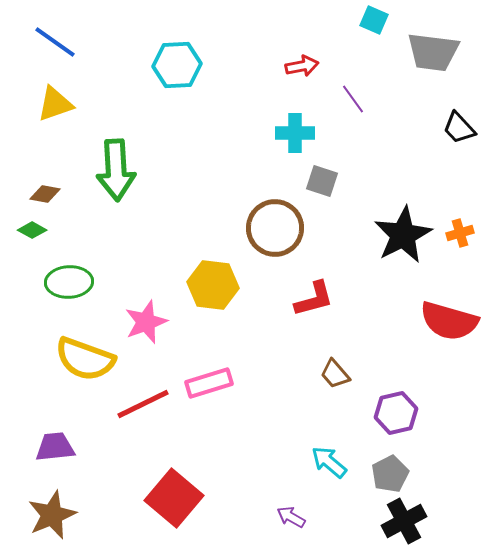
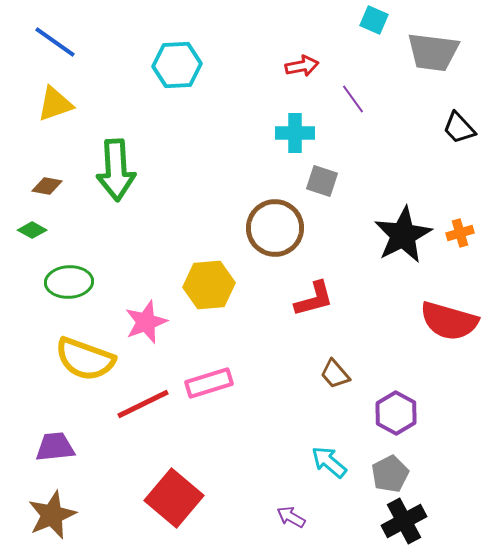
brown diamond: moved 2 px right, 8 px up
yellow hexagon: moved 4 px left; rotated 12 degrees counterclockwise
purple hexagon: rotated 18 degrees counterclockwise
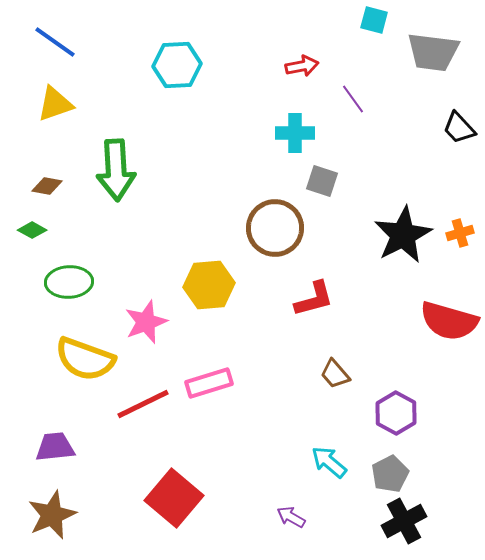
cyan square: rotated 8 degrees counterclockwise
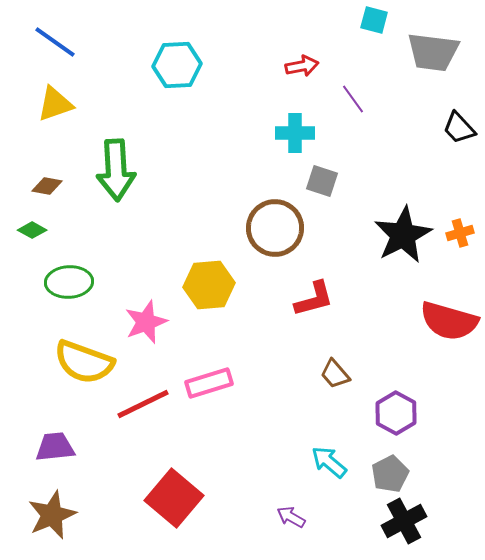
yellow semicircle: moved 1 px left, 3 px down
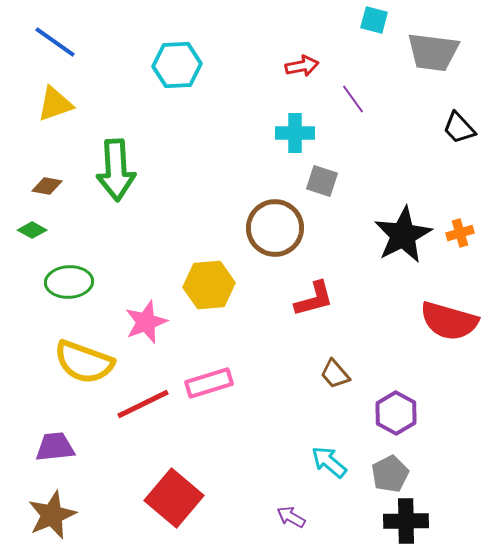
black cross: moved 2 px right; rotated 27 degrees clockwise
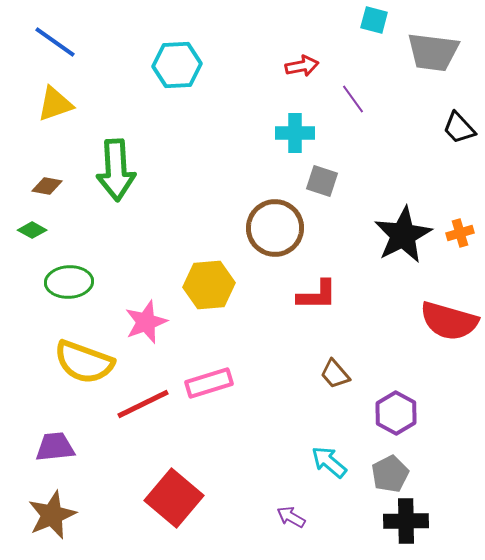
red L-shape: moved 3 px right, 4 px up; rotated 15 degrees clockwise
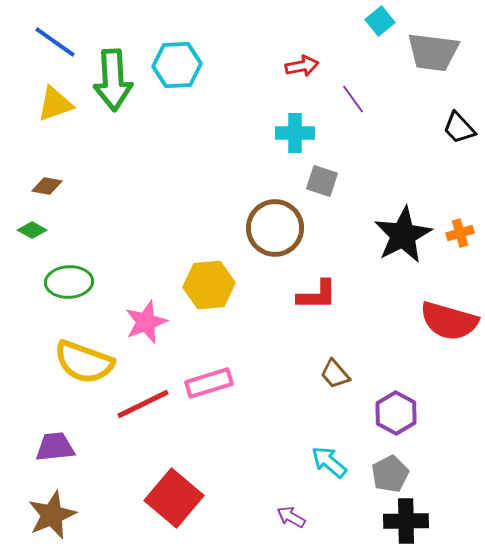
cyan square: moved 6 px right, 1 px down; rotated 36 degrees clockwise
green arrow: moved 3 px left, 90 px up
